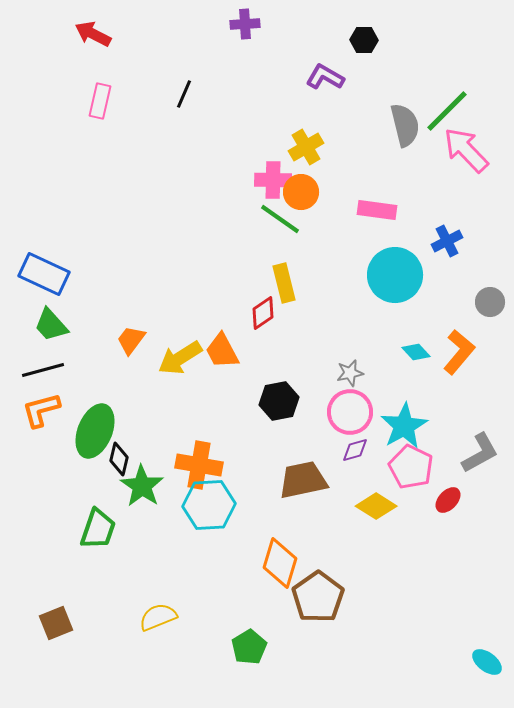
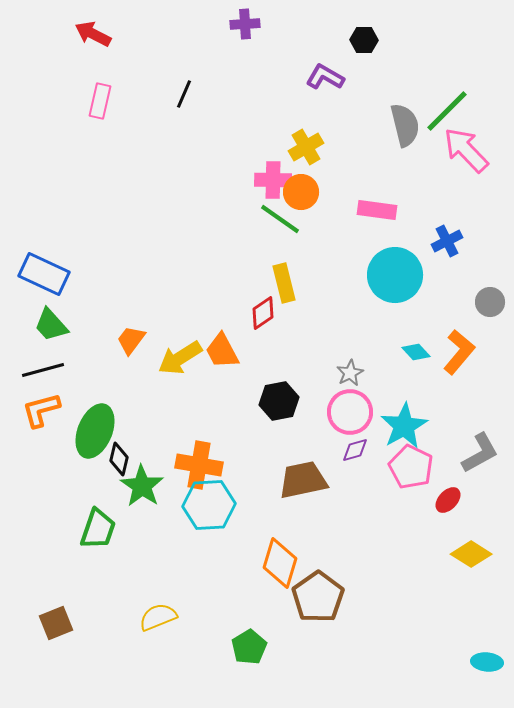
gray star at (350, 373): rotated 16 degrees counterclockwise
yellow diamond at (376, 506): moved 95 px right, 48 px down
cyan ellipse at (487, 662): rotated 32 degrees counterclockwise
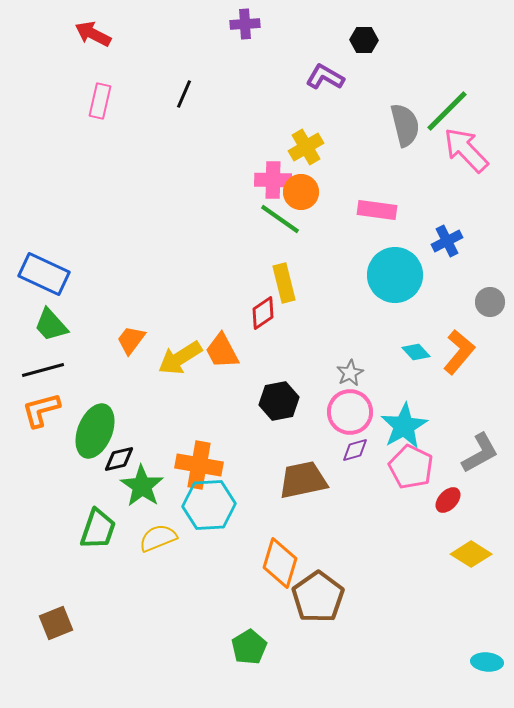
black diamond at (119, 459): rotated 64 degrees clockwise
yellow semicircle at (158, 617): moved 79 px up
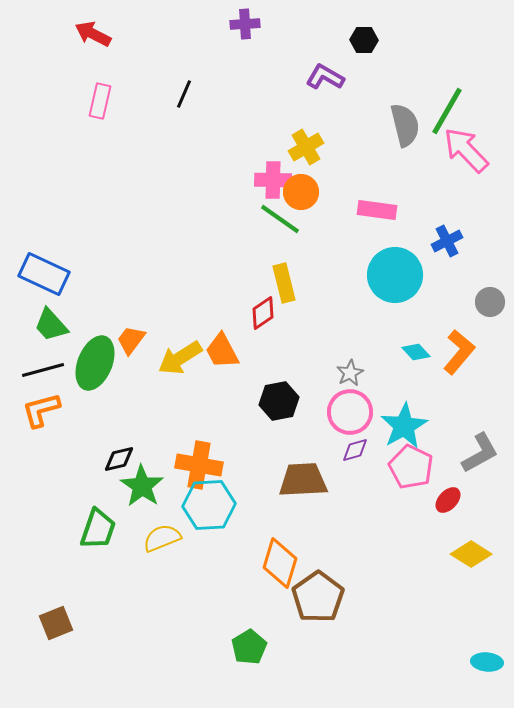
green line at (447, 111): rotated 15 degrees counterclockwise
green ellipse at (95, 431): moved 68 px up
brown trapezoid at (303, 480): rotated 9 degrees clockwise
yellow semicircle at (158, 538): moved 4 px right
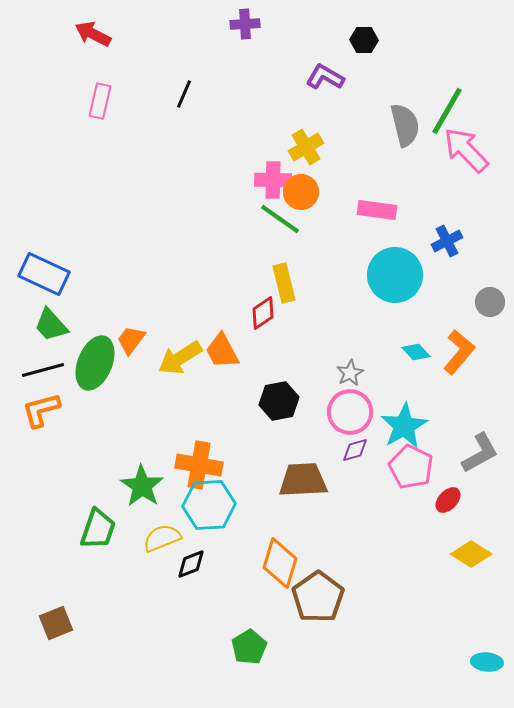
black diamond at (119, 459): moved 72 px right, 105 px down; rotated 8 degrees counterclockwise
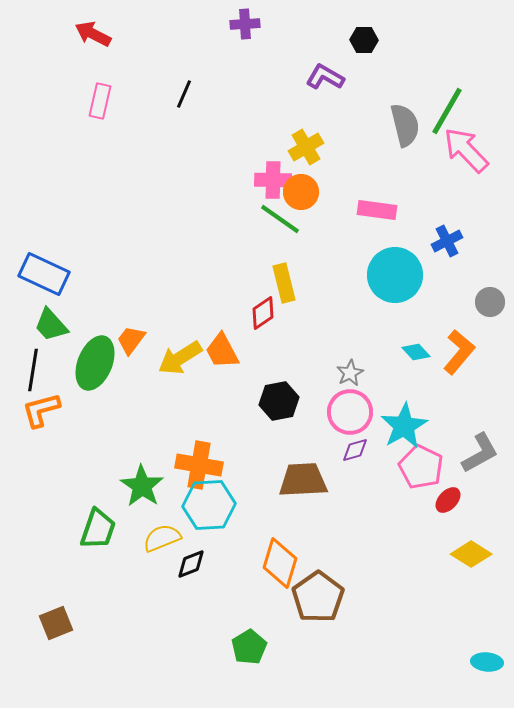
black line at (43, 370): moved 10 px left; rotated 66 degrees counterclockwise
pink pentagon at (411, 467): moved 10 px right
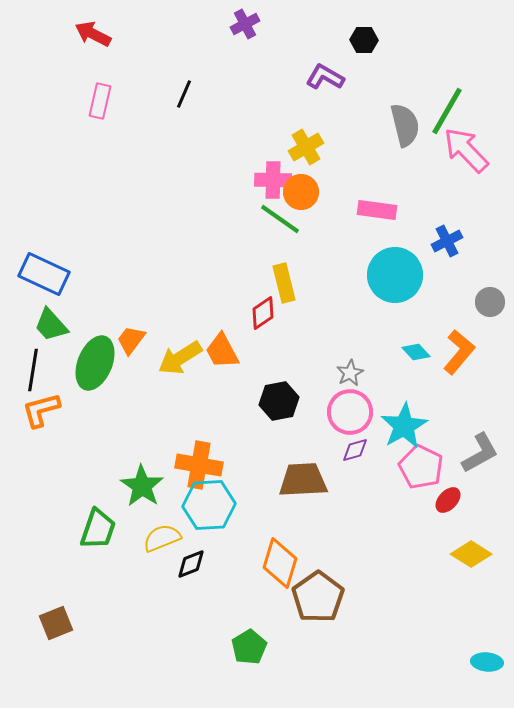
purple cross at (245, 24): rotated 24 degrees counterclockwise
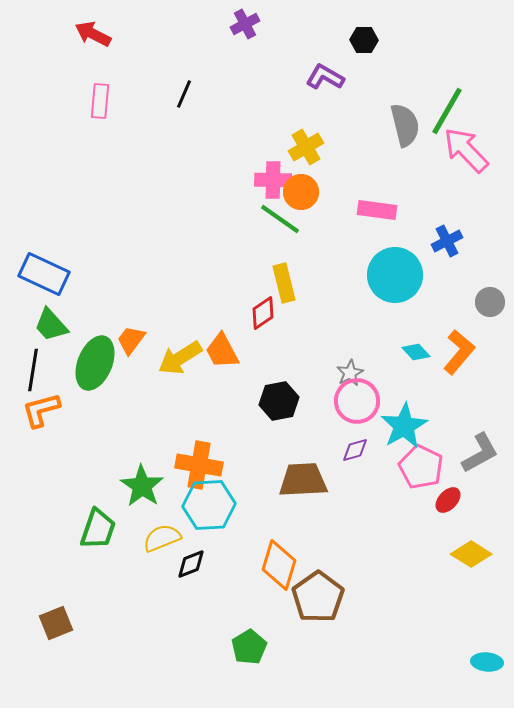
pink rectangle at (100, 101): rotated 8 degrees counterclockwise
pink circle at (350, 412): moved 7 px right, 11 px up
orange diamond at (280, 563): moved 1 px left, 2 px down
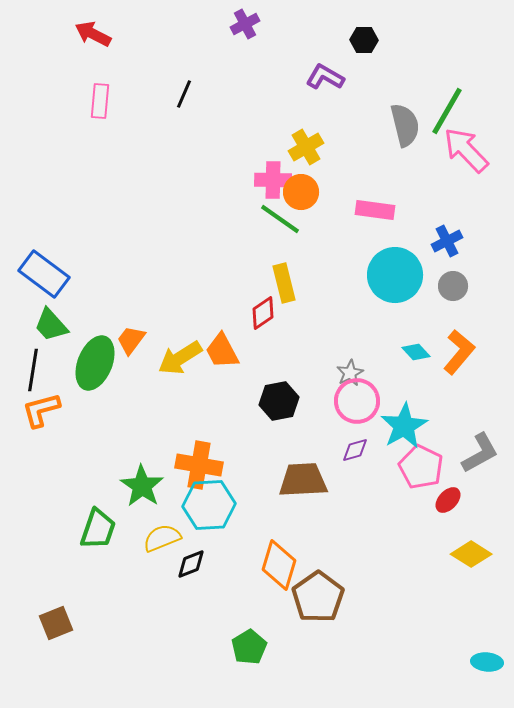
pink rectangle at (377, 210): moved 2 px left
blue rectangle at (44, 274): rotated 12 degrees clockwise
gray circle at (490, 302): moved 37 px left, 16 px up
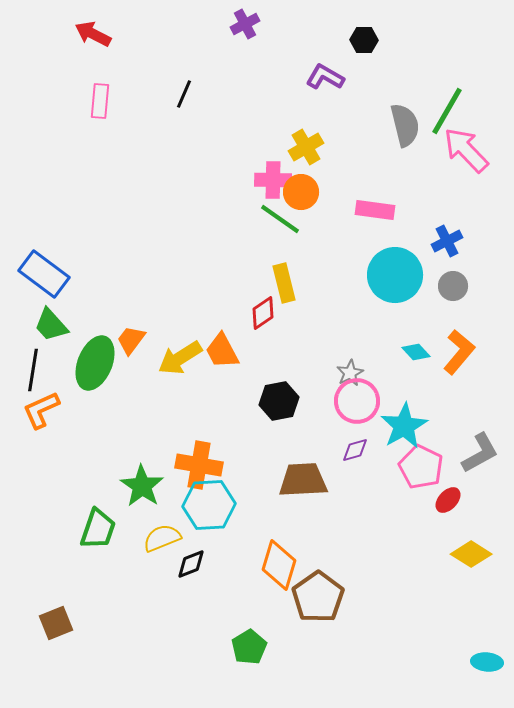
orange L-shape at (41, 410): rotated 9 degrees counterclockwise
